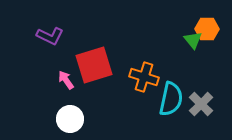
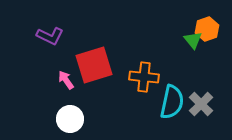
orange hexagon: rotated 20 degrees counterclockwise
orange cross: rotated 12 degrees counterclockwise
cyan semicircle: moved 1 px right, 3 px down
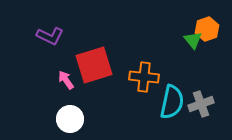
gray cross: rotated 25 degrees clockwise
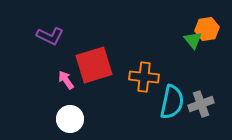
orange hexagon: rotated 10 degrees clockwise
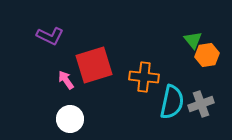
orange hexagon: moved 26 px down
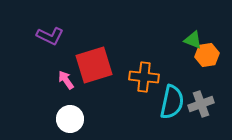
green triangle: rotated 30 degrees counterclockwise
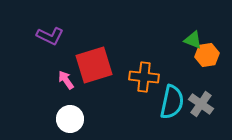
gray cross: rotated 35 degrees counterclockwise
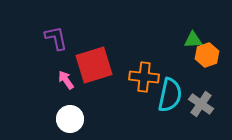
purple L-shape: moved 6 px right, 2 px down; rotated 128 degrees counterclockwise
green triangle: rotated 24 degrees counterclockwise
orange hexagon: rotated 10 degrees counterclockwise
cyan semicircle: moved 2 px left, 7 px up
